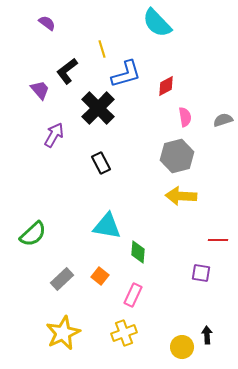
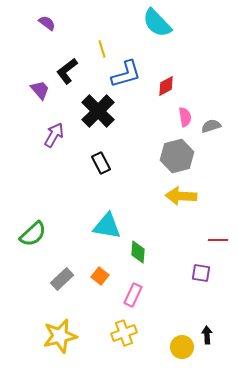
black cross: moved 3 px down
gray semicircle: moved 12 px left, 6 px down
yellow star: moved 3 px left, 3 px down; rotated 12 degrees clockwise
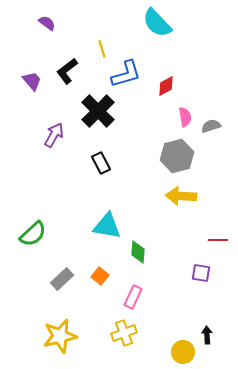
purple trapezoid: moved 8 px left, 9 px up
pink rectangle: moved 2 px down
yellow circle: moved 1 px right, 5 px down
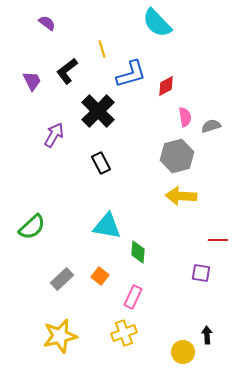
blue L-shape: moved 5 px right
purple trapezoid: rotated 15 degrees clockwise
green semicircle: moved 1 px left, 7 px up
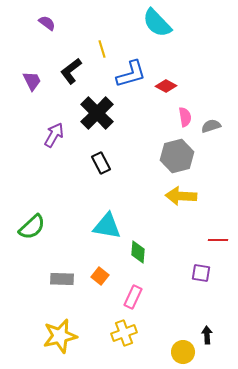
black L-shape: moved 4 px right
red diamond: rotated 55 degrees clockwise
black cross: moved 1 px left, 2 px down
gray rectangle: rotated 45 degrees clockwise
